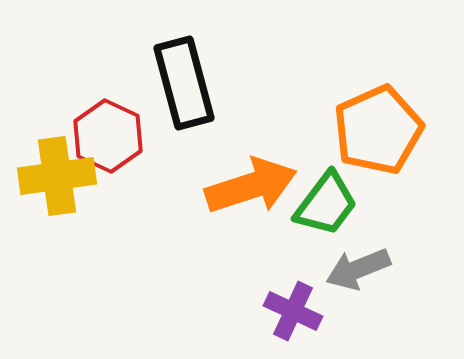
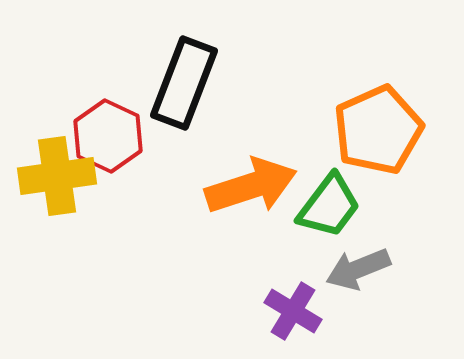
black rectangle: rotated 36 degrees clockwise
green trapezoid: moved 3 px right, 2 px down
purple cross: rotated 6 degrees clockwise
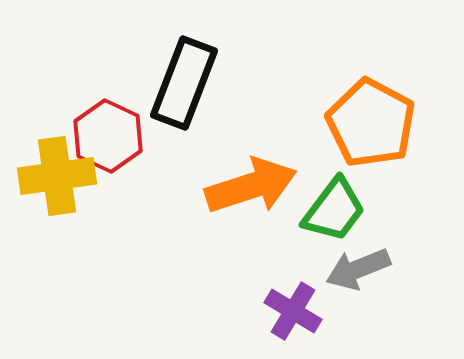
orange pentagon: moved 7 px left, 7 px up; rotated 20 degrees counterclockwise
green trapezoid: moved 5 px right, 4 px down
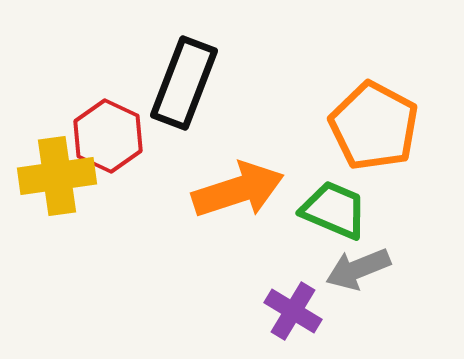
orange pentagon: moved 3 px right, 3 px down
orange arrow: moved 13 px left, 4 px down
green trapezoid: rotated 104 degrees counterclockwise
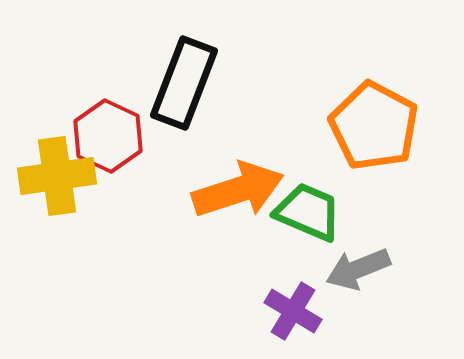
green trapezoid: moved 26 px left, 2 px down
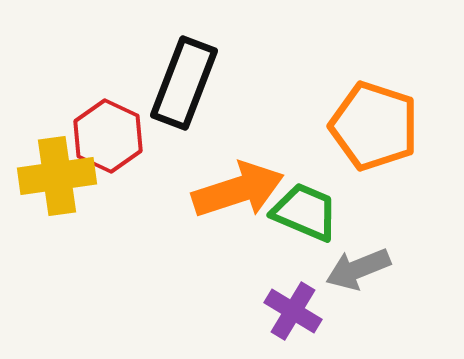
orange pentagon: rotated 10 degrees counterclockwise
green trapezoid: moved 3 px left
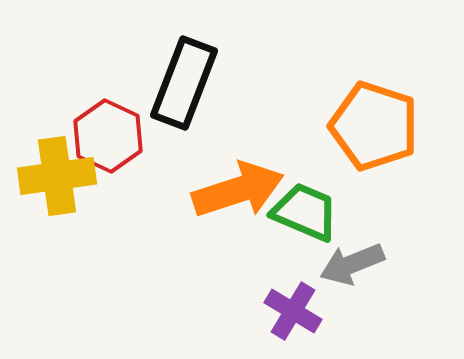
gray arrow: moved 6 px left, 5 px up
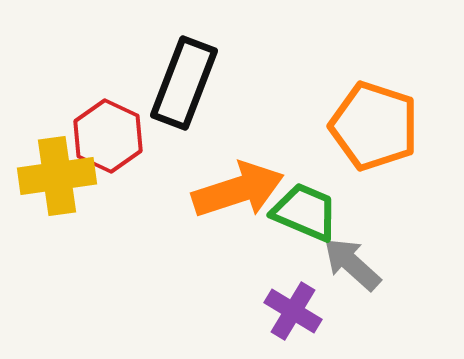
gray arrow: rotated 64 degrees clockwise
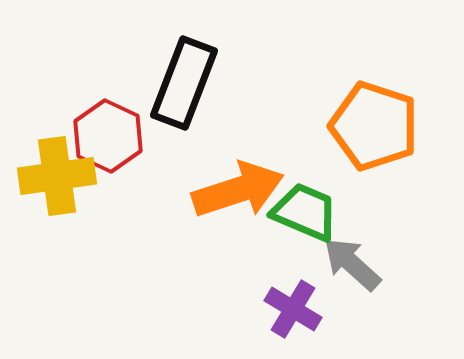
purple cross: moved 2 px up
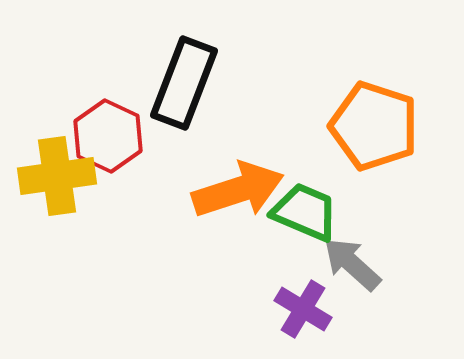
purple cross: moved 10 px right
